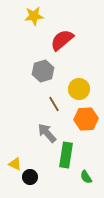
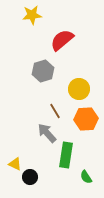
yellow star: moved 2 px left, 1 px up
brown line: moved 1 px right, 7 px down
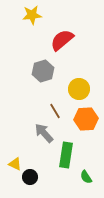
gray arrow: moved 3 px left
